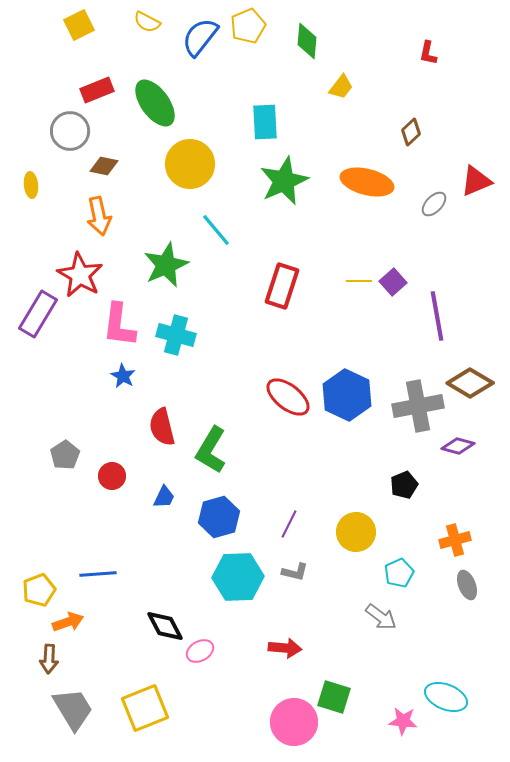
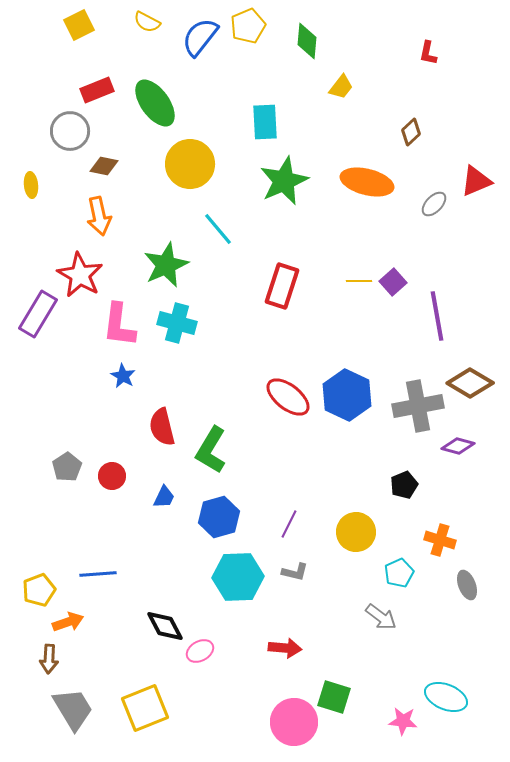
cyan line at (216, 230): moved 2 px right, 1 px up
cyan cross at (176, 335): moved 1 px right, 12 px up
gray pentagon at (65, 455): moved 2 px right, 12 px down
orange cross at (455, 540): moved 15 px left; rotated 32 degrees clockwise
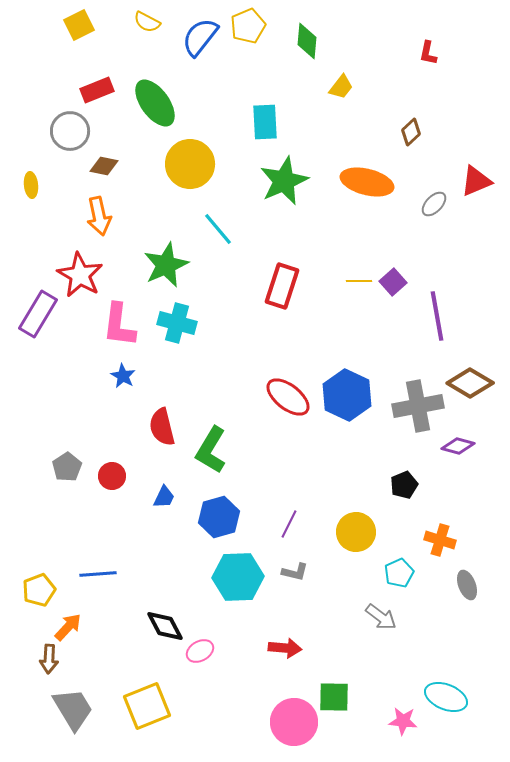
orange arrow at (68, 622): moved 5 px down; rotated 28 degrees counterclockwise
green square at (334, 697): rotated 16 degrees counterclockwise
yellow square at (145, 708): moved 2 px right, 2 px up
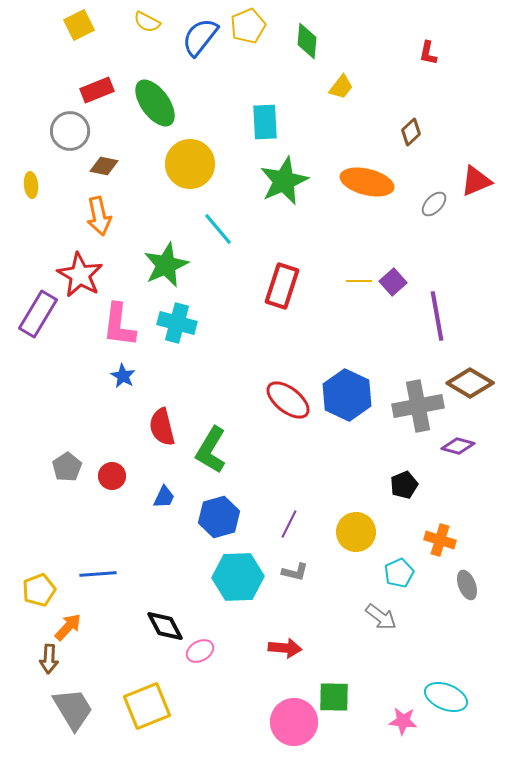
red ellipse at (288, 397): moved 3 px down
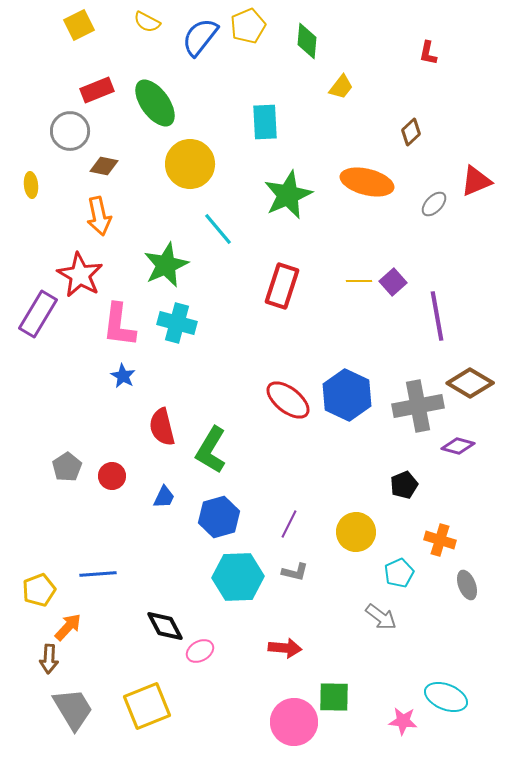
green star at (284, 181): moved 4 px right, 14 px down
